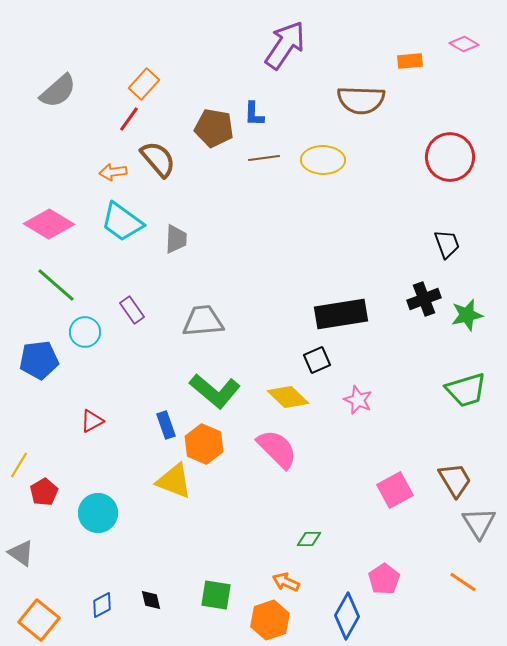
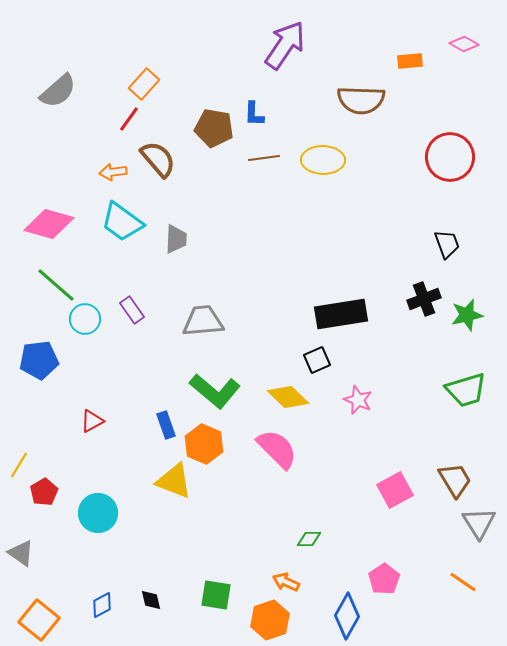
pink diamond at (49, 224): rotated 15 degrees counterclockwise
cyan circle at (85, 332): moved 13 px up
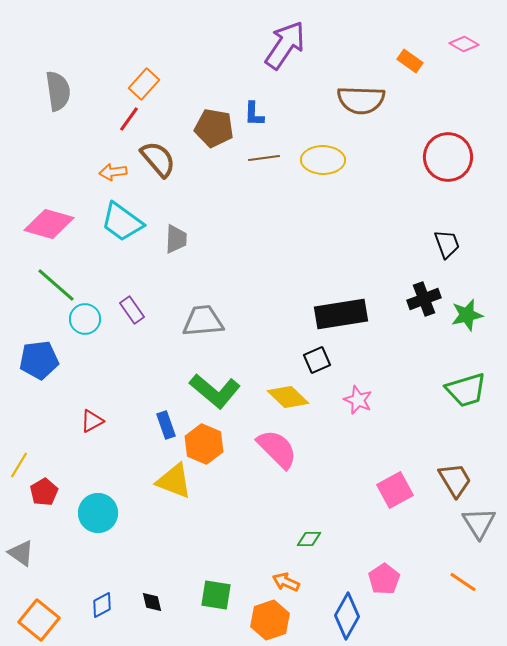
orange rectangle at (410, 61): rotated 40 degrees clockwise
gray semicircle at (58, 91): rotated 57 degrees counterclockwise
red circle at (450, 157): moved 2 px left
black diamond at (151, 600): moved 1 px right, 2 px down
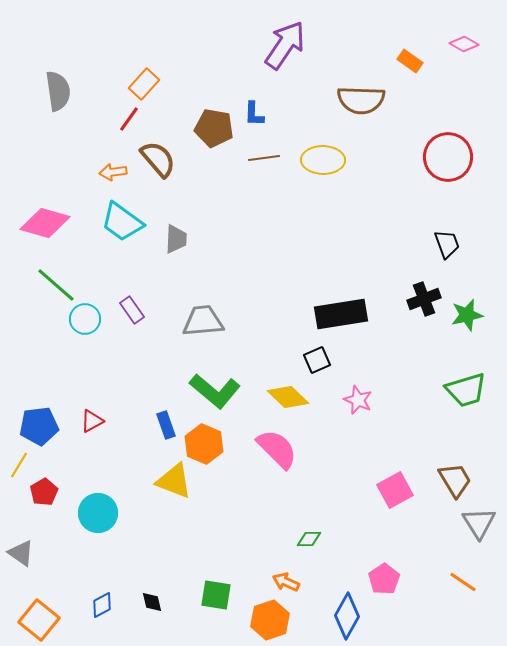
pink diamond at (49, 224): moved 4 px left, 1 px up
blue pentagon at (39, 360): moved 66 px down
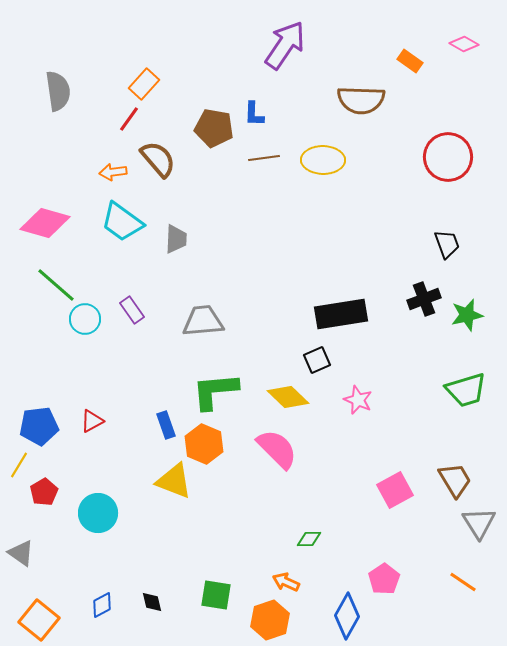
green L-shape at (215, 391): rotated 135 degrees clockwise
